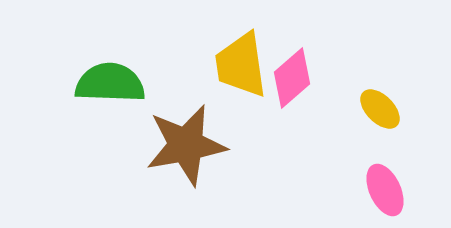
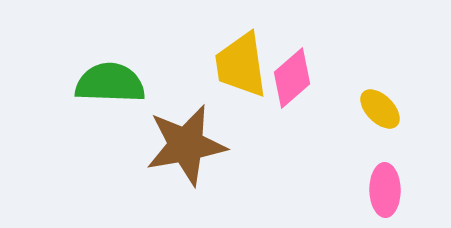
pink ellipse: rotated 24 degrees clockwise
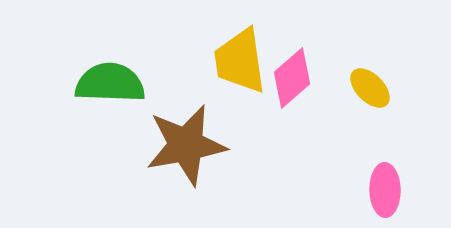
yellow trapezoid: moved 1 px left, 4 px up
yellow ellipse: moved 10 px left, 21 px up
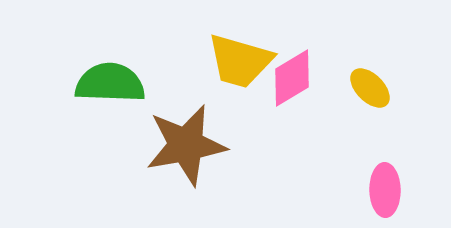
yellow trapezoid: rotated 66 degrees counterclockwise
pink diamond: rotated 10 degrees clockwise
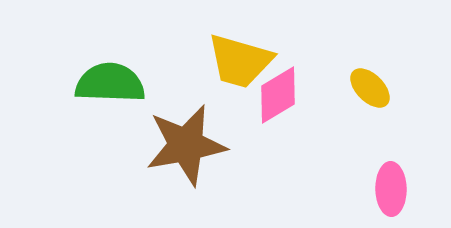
pink diamond: moved 14 px left, 17 px down
pink ellipse: moved 6 px right, 1 px up
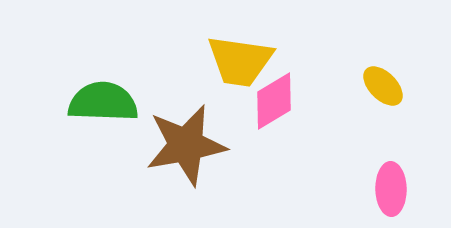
yellow trapezoid: rotated 8 degrees counterclockwise
green semicircle: moved 7 px left, 19 px down
yellow ellipse: moved 13 px right, 2 px up
pink diamond: moved 4 px left, 6 px down
